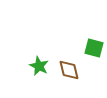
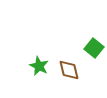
green square: rotated 24 degrees clockwise
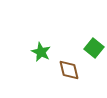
green star: moved 2 px right, 14 px up
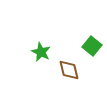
green square: moved 2 px left, 2 px up
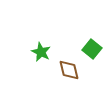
green square: moved 3 px down
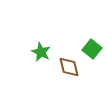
brown diamond: moved 3 px up
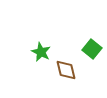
brown diamond: moved 3 px left, 3 px down
